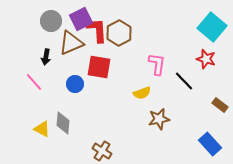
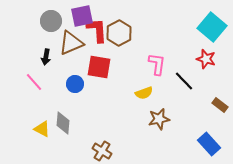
purple square: moved 1 px right, 3 px up; rotated 15 degrees clockwise
yellow semicircle: moved 2 px right
blue rectangle: moved 1 px left
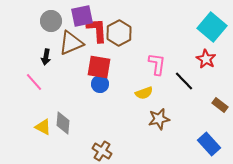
red star: rotated 12 degrees clockwise
blue circle: moved 25 px right
yellow triangle: moved 1 px right, 2 px up
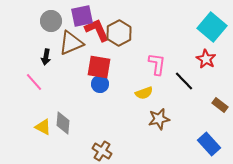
red L-shape: rotated 20 degrees counterclockwise
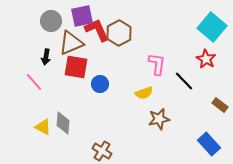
red square: moved 23 px left
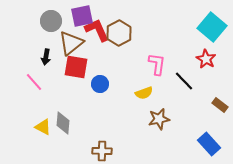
brown triangle: rotated 16 degrees counterclockwise
brown cross: rotated 30 degrees counterclockwise
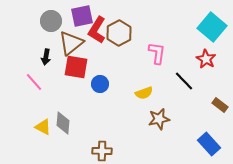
red L-shape: rotated 124 degrees counterclockwise
pink L-shape: moved 11 px up
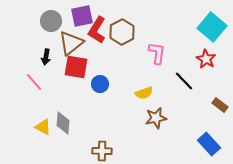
brown hexagon: moved 3 px right, 1 px up
brown star: moved 3 px left, 1 px up
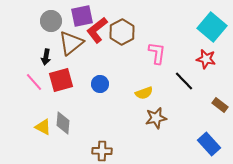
red L-shape: rotated 20 degrees clockwise
red star: rotated 18 degrees counterclockwise
red square: moved 15 px left, 13 px down; rotated 25 degrees counterclockwise
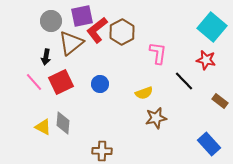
pink L-shape: moved 1 px right
red star: moved 1 px down
red square: moved 2 px down; rotated 10 degrees counterclockwise
brown rectangle: moved 4 px up
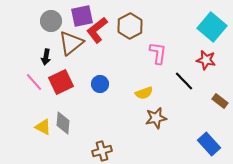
brown hexagon: moved 8 px right, 6 px up
brown cross: rotated 18 degrees counterclockwise
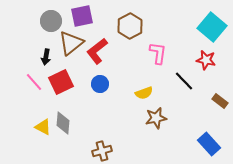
red L-shape: moved 21 px down
